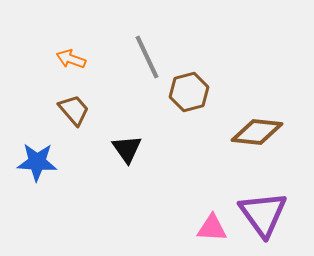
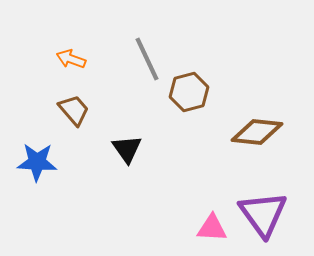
gray line: moved 2 px down
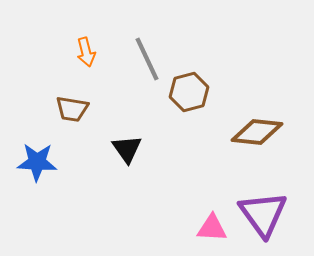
orange arrow: moved 15 px right, 7 px up; rotated 124 degrees counterclockwise
brown trapezoid: moved 2 px left, 1 px up; rotated 140 degrees clockwise
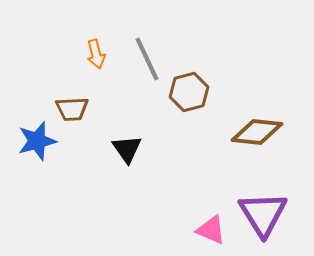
orange arrow: moved 10 px right, 2 px down
brown trapezoid: rotated 12 degrees counterclockwise
blue star: moved 21 px up; rotated 18 degrees counterclockwise
purple triangle: rotated 4 degrees clockwise
pink triangle: moved 1 px left, 2 px down; rotated 20 degrees clockwise
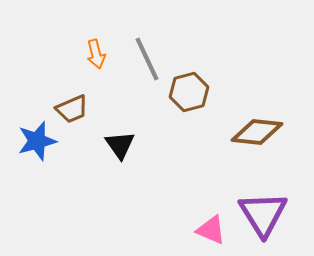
brown trapezoid: rotated 20 degrees counterclockwise
black triangle: moved 7 px left, 4 px up
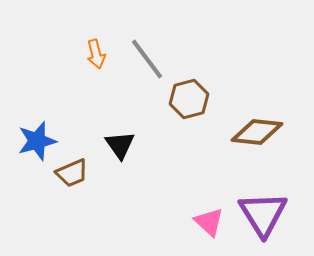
gray line: rotated 12 degrees counterclockwise
brown hexagon: moved 7 px down
brown trapezoid: moved 64 px down
pink triangle: moved 2 px left, 8 px up; rotated 20 degrees clockwise
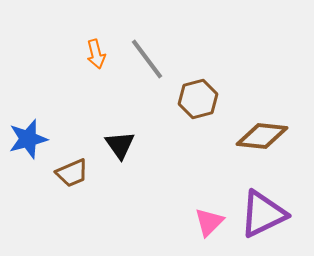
brown hexagon: moved 9 px right
brown diamond: moved 5 px right, 4 px down
blue star: moved 9 px left, 2 px up
purple triangle: rotated 36 degrees clockwise
pink triangle: rotated 32 degrees clockwise
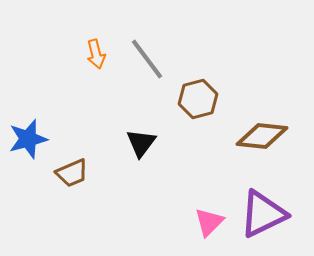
black triangle: moved 21 px right, 2 px up; rotated 12 degrees clockwise
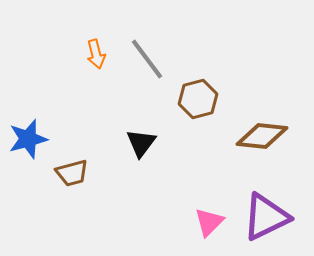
brown trapezoid: rotated 8 degrees clockwise
purple triangle: moved 3 px right, 3 px down
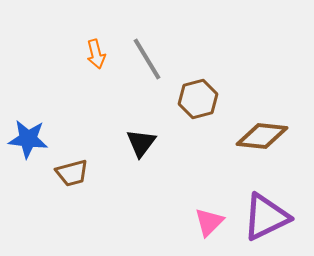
gray line: rotated 6 degrees clockwise
blue star: rotated 21 degrees clockwise
